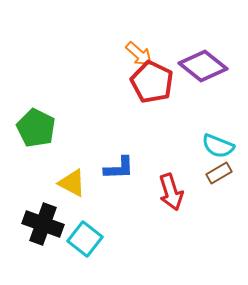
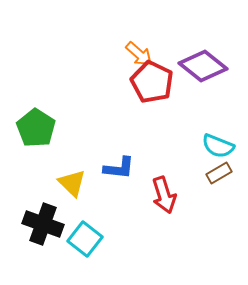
green pentagon: rotated 6 degrees clockwise
blue L-shape: rotated 8 degrees clockwise
yellow triangle: rotated 16 degrees clockwise
red arrow: moved 7 px left, 3 px down
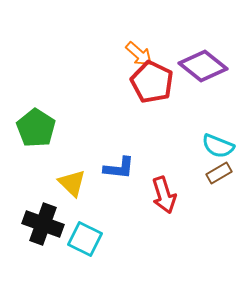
cyan square: rotated 12 degrees counterclockwise
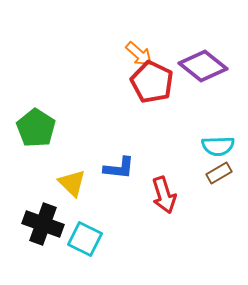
cyan semicircle: rotated 24 degrees counterclockwise
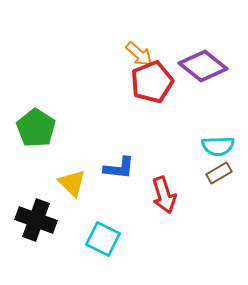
red pentagon: rotated 24 degrees clockwise
black cross: moved 7 px left, 4 px up
cyan square: moved 18 px right
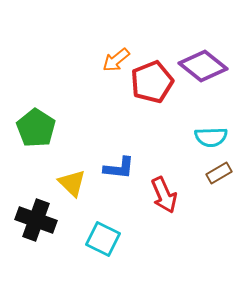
orange arrow: moved 23 px left, 6 px down; rotated 100 degrees clockwise
cyan semicircle: moved 7 px left, 9 px up
red arrow: rotated 6 degrees counterclockwise
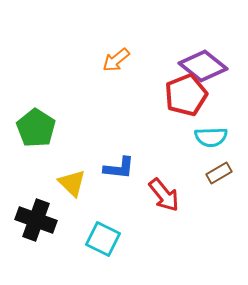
red pentagon: moved 34 px right, 13 px down
red arrow: rotated 15 degrees counterclockwise
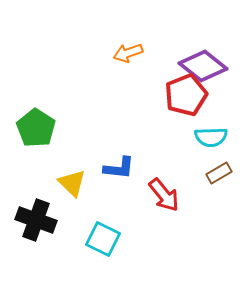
orange arrow: moved 12 px right, 7 px up; rotated 20 degrees clockwise
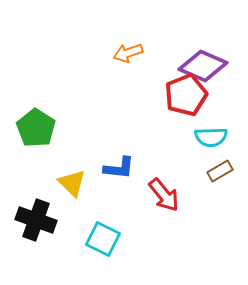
purple diamond: rotated 15 degrees counterclockwise
brown rectangle: moved 1 px right, 2 px up
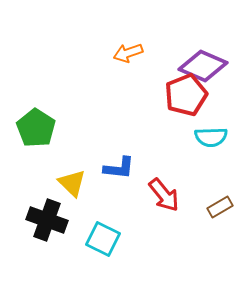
brown rectangle: moved 36 px down
black cross: moved 11 px right
